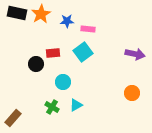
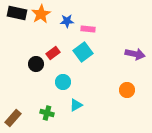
red rectangle: rotated 32 degrees counterclockwise
orange circle: moved 5 px left, 3 px up
green cross: moved 5 px left, 6 px down; rotated 16 degrees counterclockwise
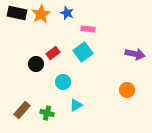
blue star: moved 8 px up; rotated 24 degrees clockwise
brown rectangle: moved 9 px right, 8 px up
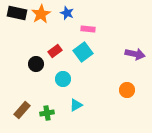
red rectangle: moved 2 px right, 2 px up
cyan circle: moved 3 px up
green cross: rotated 24 degrees counterclockwise
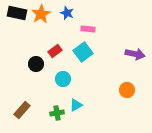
green cross: moved 10 px right
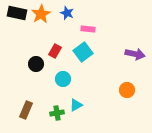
red rectangle: rotated 24 degrees counterclockwise
brown rectangle: moved 4 px right; rotated 18 degrees counterclockwise
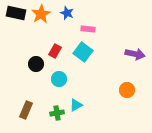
black rectangle: moved 1 px left
cyan square: rotated 18 degrees counterclockwise
cyan circle: moved 4 px left
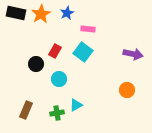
blue star: rotated 24 degrees clockwise
purple arrow: moved 2 px left
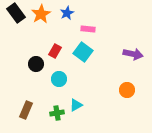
black rectangle: rotated 42 degrees clockwise
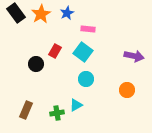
purple arrow: moved 1 px right, 2 px down
cyan circle: moved 27 px right
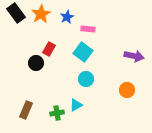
blue star: moved 4 px down
red rectangle: moved 6 px left, 2 px up
black circle: moved 1 px up
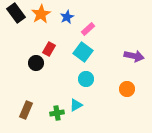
pink rectangle: rotated 48 degrees counterclockwise
orange circle: moved 1 px up
